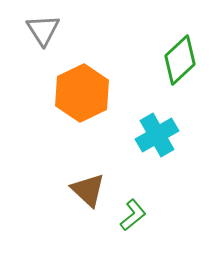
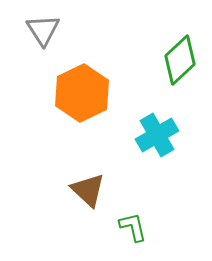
green L-shape: moved 12 px down; rotated 64 degrees counterclockwise
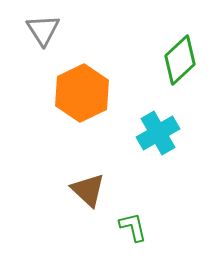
cyan cross: moved 1 px right, 2 px up
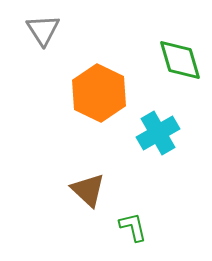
green diamond: rotated 63 degrees counterclockwise
orange hexagon: moved 17 px right; rotated 8 degrees counterclockwise
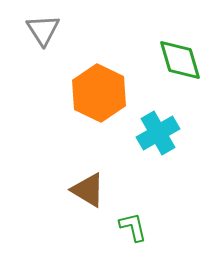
brown triangle: rotated 12 degrees counterclockwise
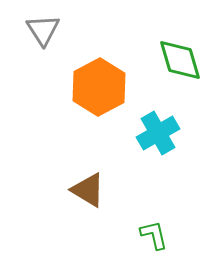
orange hexagon: moved 6 px up; rotated 6 degrees clockwise
green L-shape: moved 21 px right, 8 px down
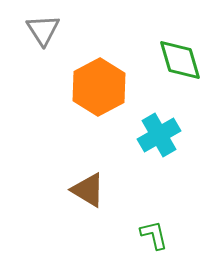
cyan cross: moved 1 px right, 2 px down
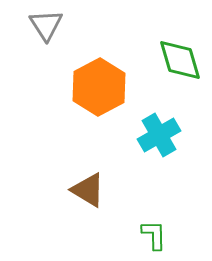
gray triangle: moved 3 px right, 5 px up
green L-shape: rotated 12 degrees clockwise
